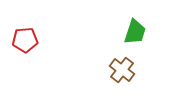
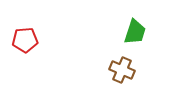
brown cross: rotated 15 degrees counterclockwise
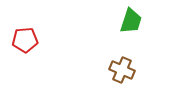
green trapezoid: moved 4 px left, 11 px up
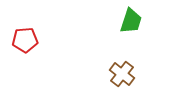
brown cross: moved 4 px down; rotated 15 degrees clockwise
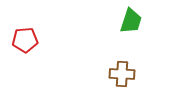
brown cross: rotated 35 degrees counterclockwise
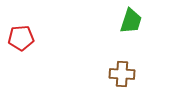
red pentagon: moved 4 px left, 2 px up
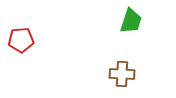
red pentagon: moved 2 px down
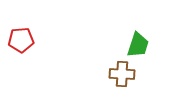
green trapezoid: moved 7 px right, 24 px down
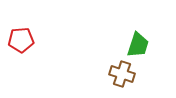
brown cross: rotated 15 degrees clockwise
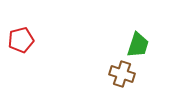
red pentagon: rotated 10 degrees counterclockwise
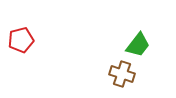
green trapezoid: rotated 20 degrees clockwise
